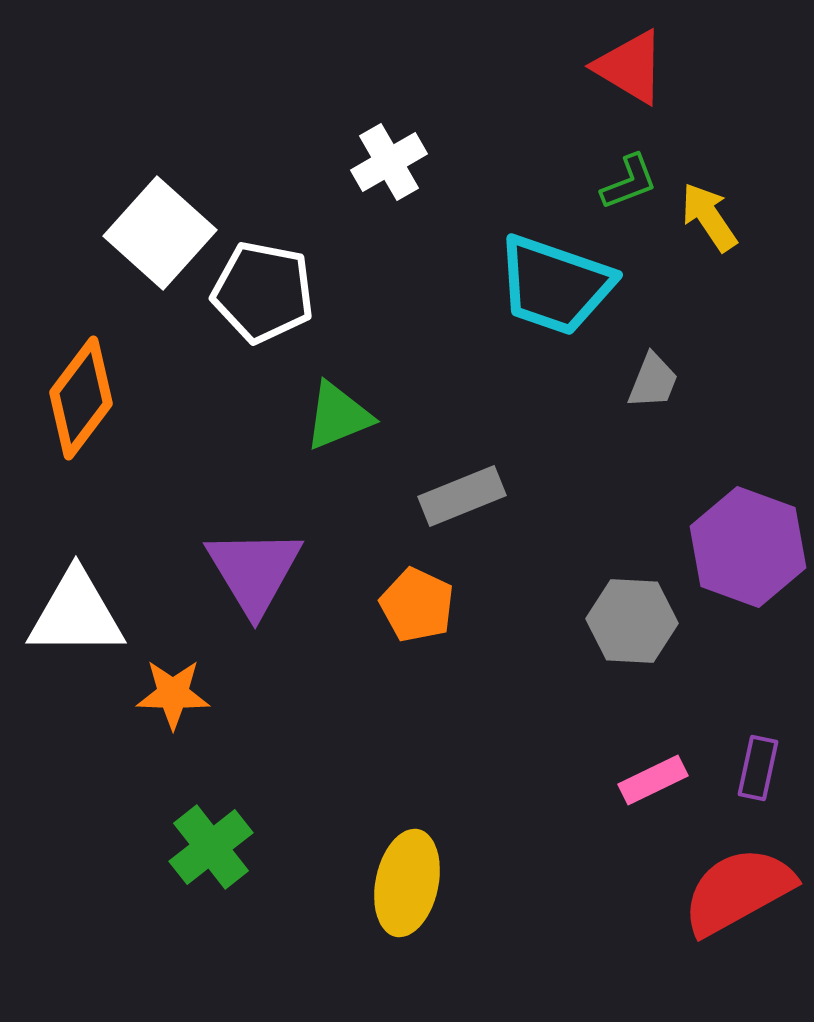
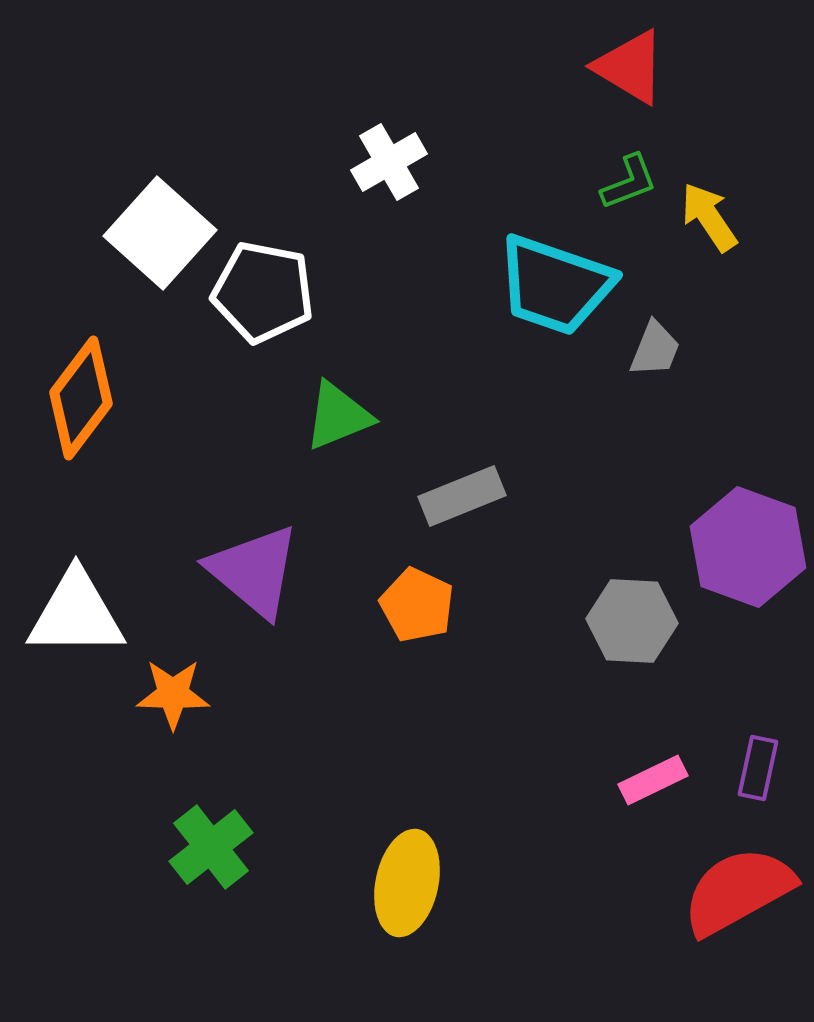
gray trapezoid: moved 2 px right, 32 px up
purple triangle: rotated 19 degrees counterclockwise
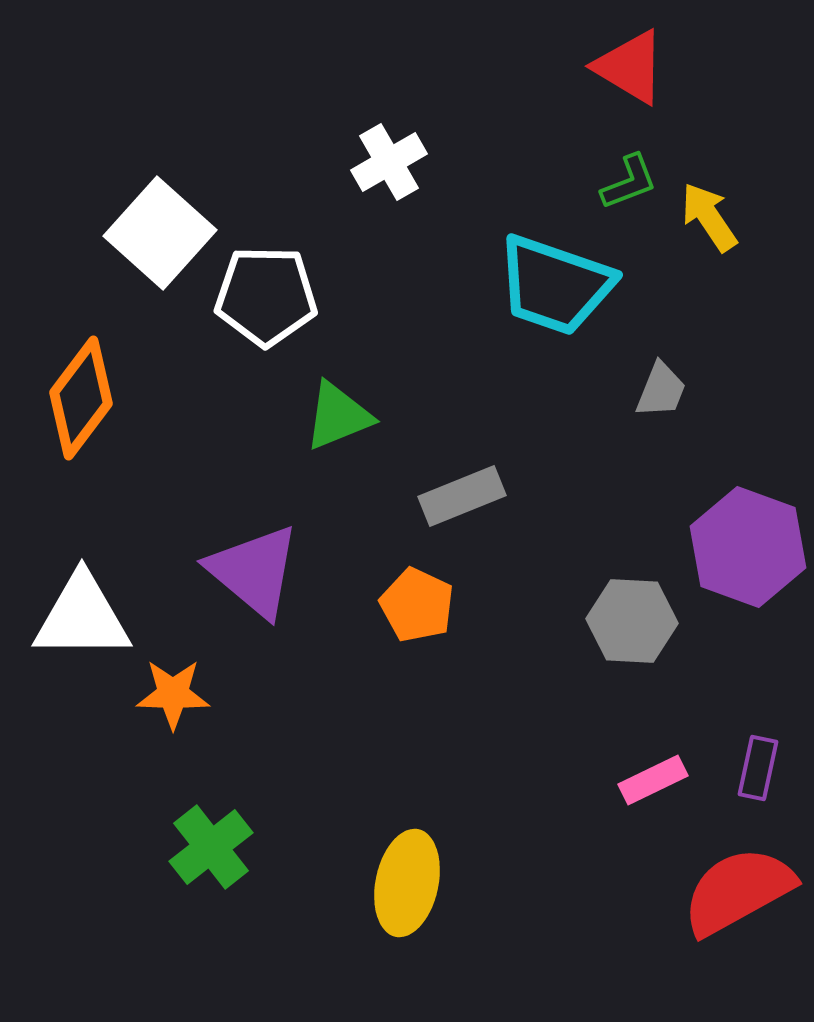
white pentagon: moved 3 px right, 4 px down; rotated 10 degrees counterclockwise
gray trapezoid: moved 6 px right, 41 px down
white triangle: moved 6 px right, 3 px down
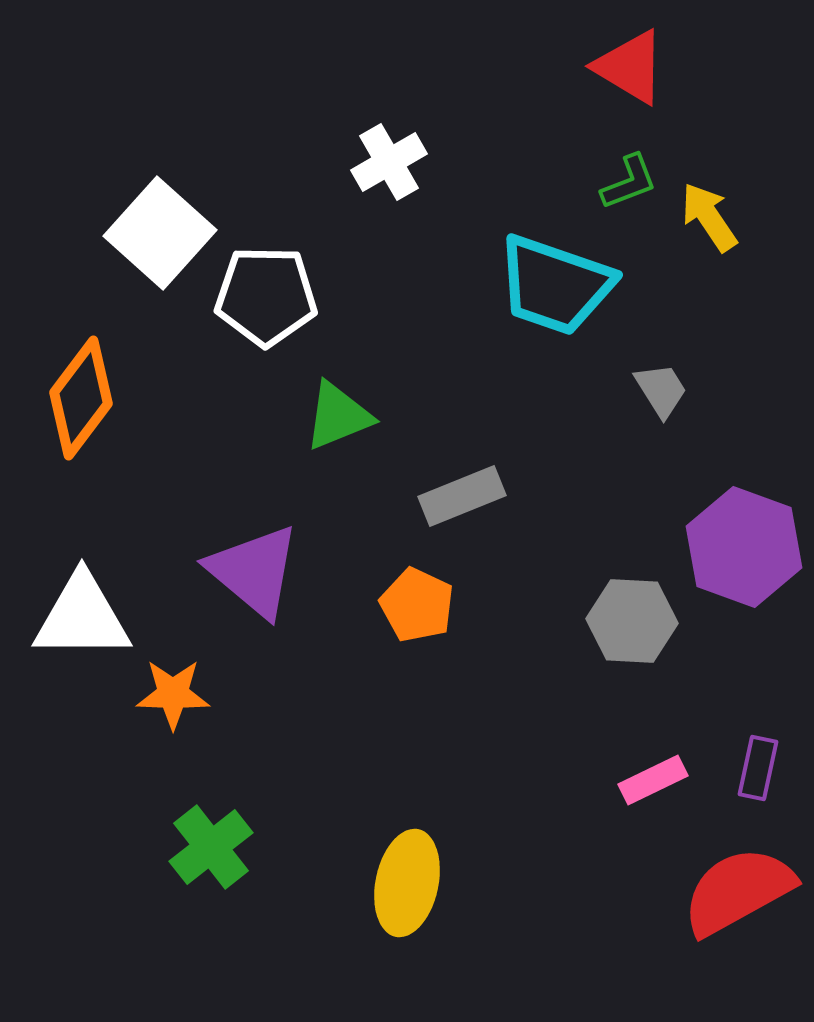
gray trapezoid: rotated 54 degrees counterclockwise
purple hexagon: moved 4 px left
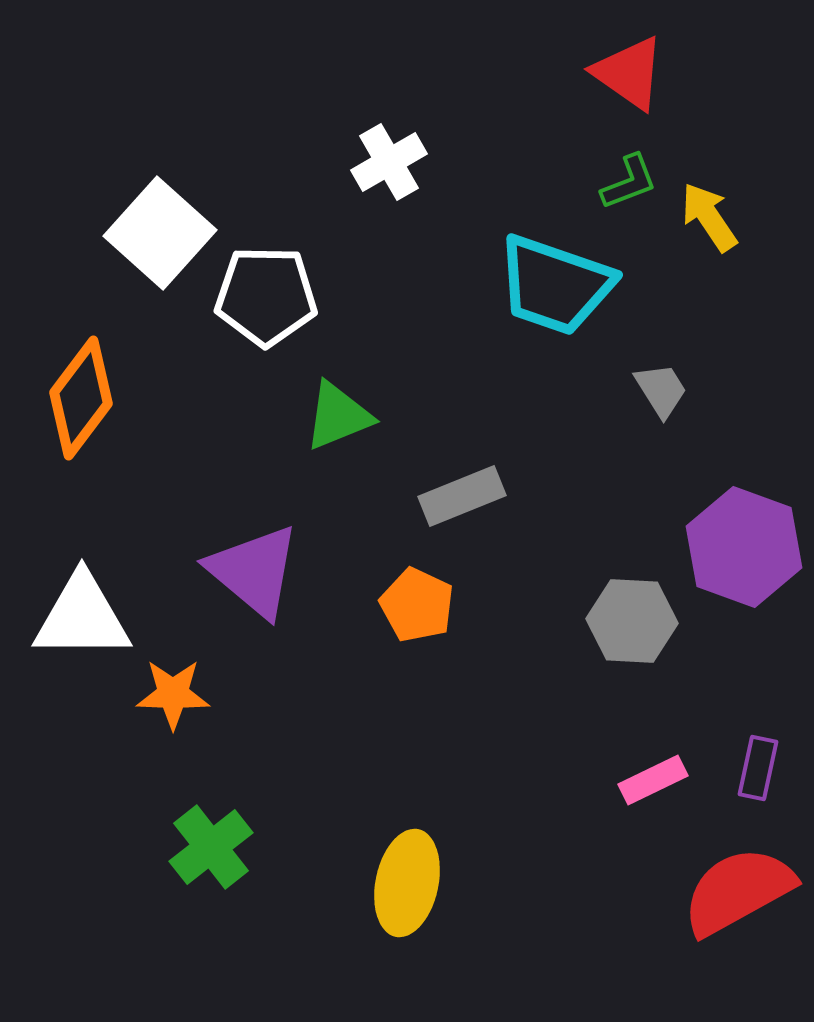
red triangle: moved 1 px left, 6 px down; rotated 4 degrees clockwise
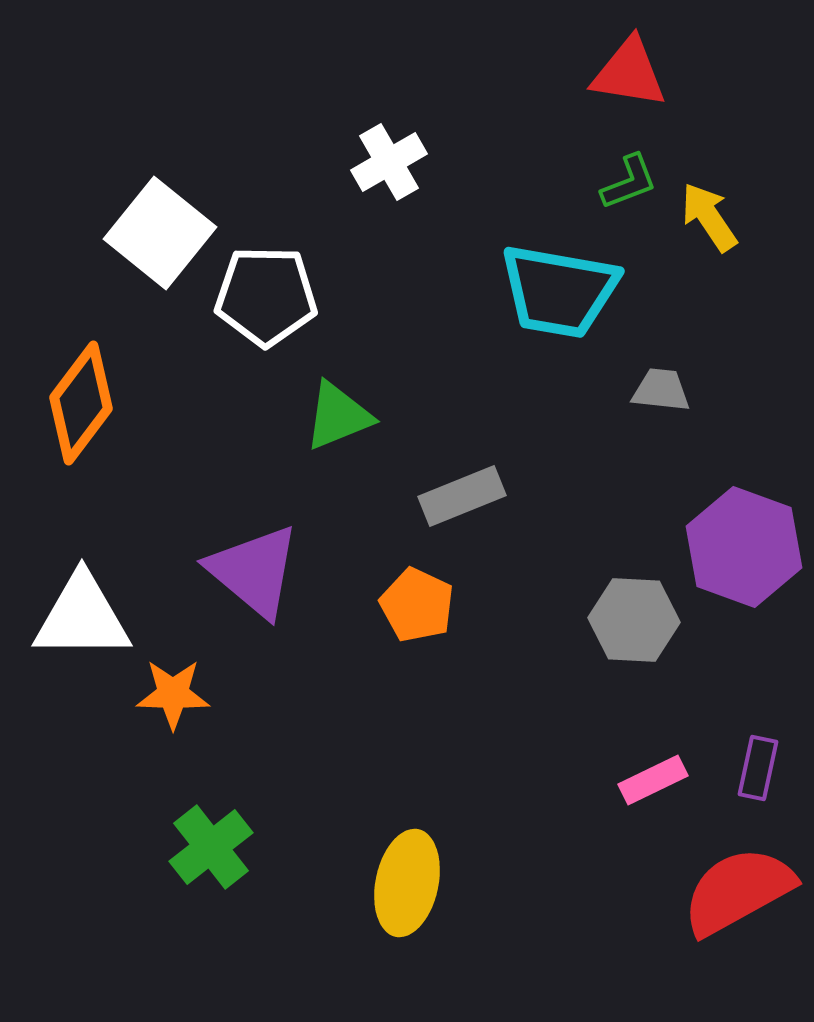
red triangle: rotated 26 degrees counterclockwise
white square: rotated 3 degrees counterclockwise
cyan trapezoid: moved 4 px right, 6 px down; rotated 9 degrees counterclockwise
gray trapezoid: rotated 52 degrees counterclockwise
orange diamond: moved 5 px down
gray hexagon: moved 2 px right, 1 px up
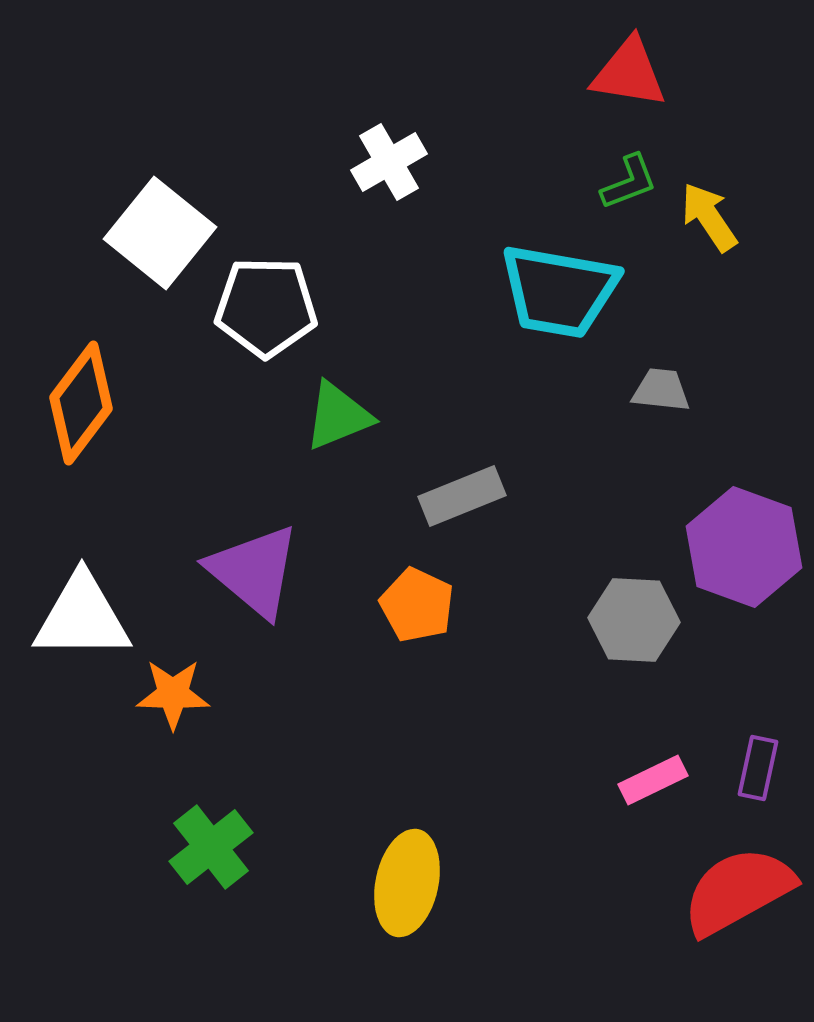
white pentagon: moved 11 px down
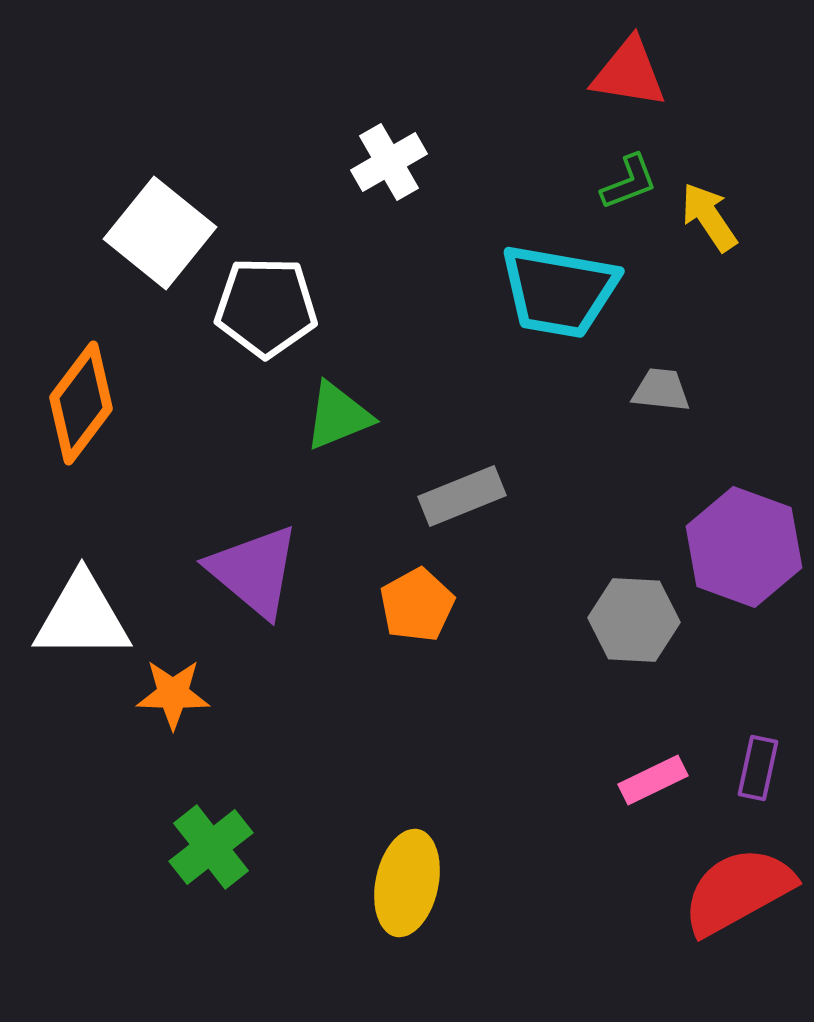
orange pentagon: rotated 18 degrees clockwise
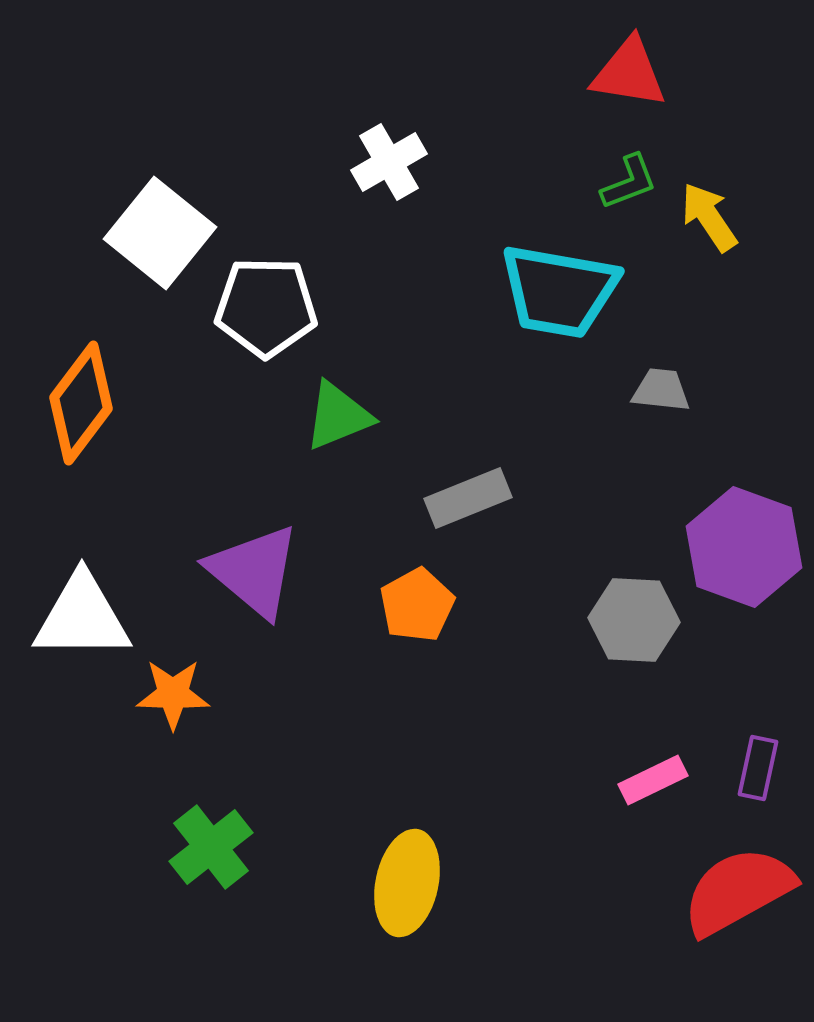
gray rectangle: moved 6 px right, 2 px down
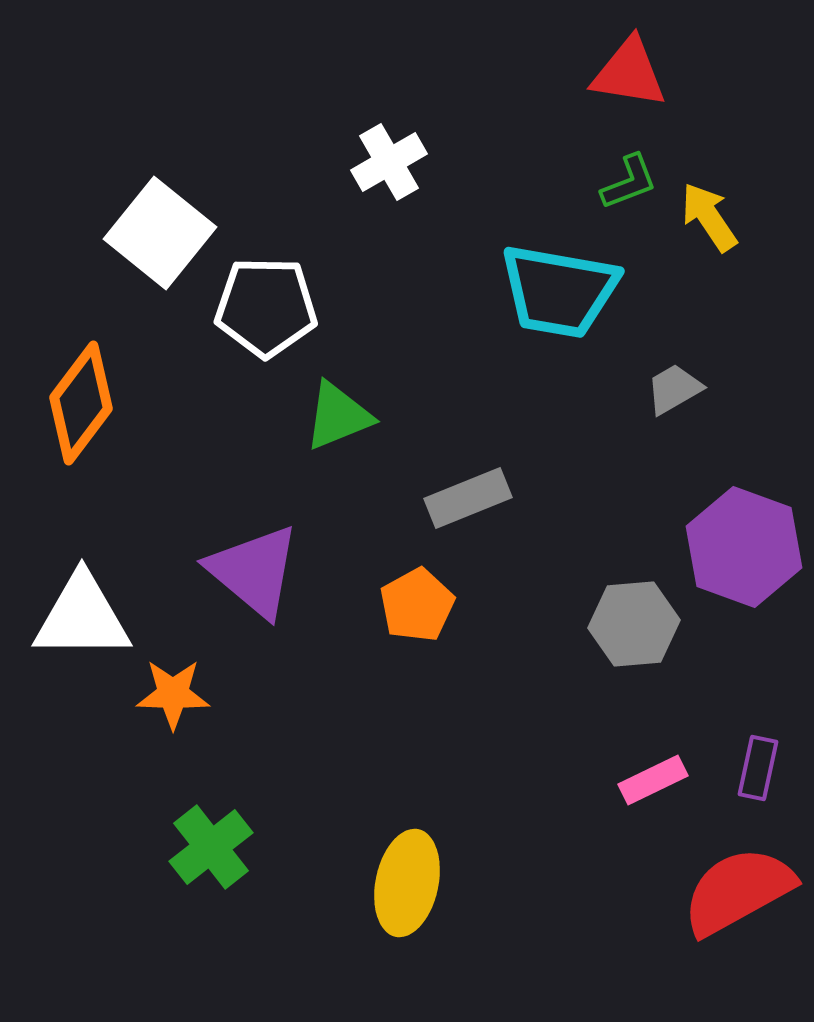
gray trapezoid: moved 13 px right, 1 px up; rotated 36 degrees counterclockwise
gray hexagon: moved 4 px down; rotated 8 degrees counterclockwise
